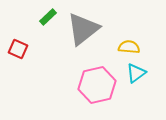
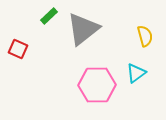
green rectangle: moved 1 px right, 1 px up
yellow semicircle: moved 16 px right, 11 px up; rotated 70 degrees clockwise
pink hexagon: rotated 12 degrees clockwise
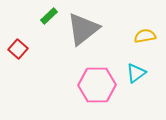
yellow semicircle: rotated 85 degrees counterclockwise
red square: rotated 18 degrees clockwise
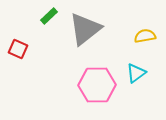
gray triangle: moved 2 px right
red square: rotated 18 degrees counterclockwise
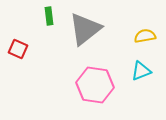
green rectangle: rotated 54 degrees counterclockwise
cyan triangle: moved 5 px right, 2 px up; rotated 15 degrees clockwise
pink hexagon: moved 2 px left; rotated 9 degrees clockwise
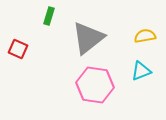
green rectangle: rotated 24 degrees clockwise
gray triangle: moved 3 px right, 9 px down
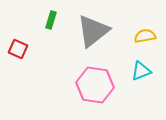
green rectangle: moved 2 px right, 4 px down
gray triangle: moved 5 px right, 7 px up
